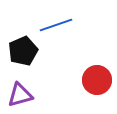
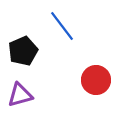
blue line: moved 6 px right, 1 px down; rotated 72 degrees clockwise
red circle: moved 1 px left
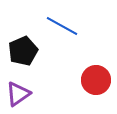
blue line: rotated 24 degrees counterclockwise
purple triangle: moved 2 px left, 1 px up; rotated 20 degrees counterclockwise
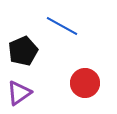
red circle: moved 11 px left, 3 px down
purple triangle: moved 1 px right, 1 px up
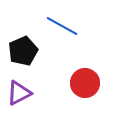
purple triangle: rotated 8 degrees clockwise
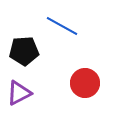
black pentagon: moved 1 px right; rotated 20 degrees clockwise
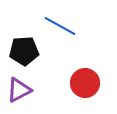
blue line: moved 2 px left
purple triangle: moved 3 px up
